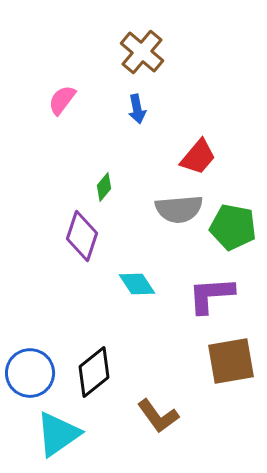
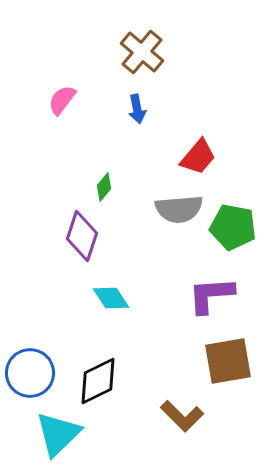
cyan diamond: moved 26 px left, 14 px down
brown square: moved 3 px left
black diamond: moved 4 px right, 9 px down; rotated 12 degrees clockwise
brown L-shape: moved 24 px right; rotated 9 degrees counterclockwise
cyan triangle: rotated 9 degrees counterclockwise
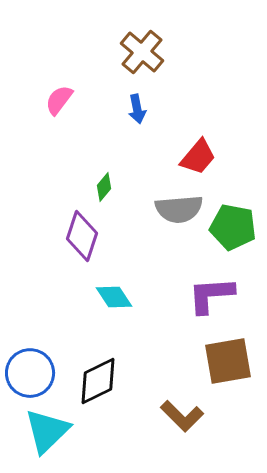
pink semicircle: moved 3 px left
cyan diamond: moved 3 px right, 1 px up
cyan triangle: moved 11 px left, 3 px up
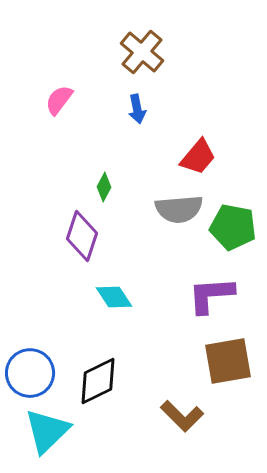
green diamond: rotated 12 degrees counterclockwise
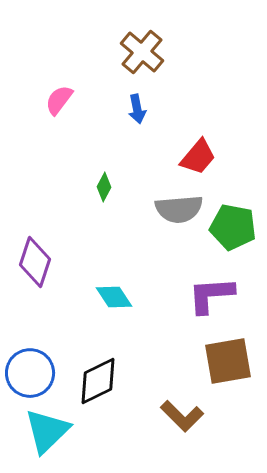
purple diamond: moved 47 px left, 26 px down
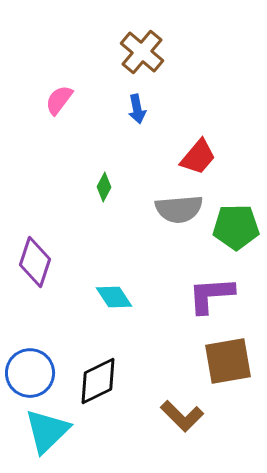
green pentagon: moved 3 px right; rotated 12 degrees counterclockwise
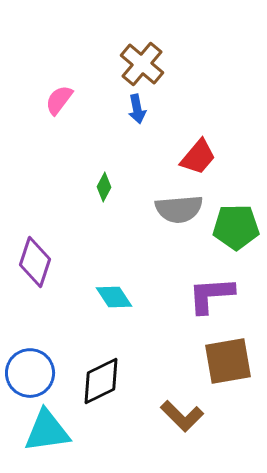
brown cross: moved 12 px down
black diamond: moved 3 px right
cyan triangle: rotated 36 degrees clockwise
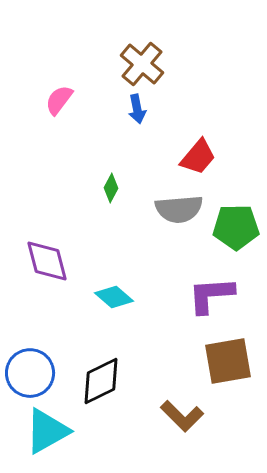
green diamond: moved 7 px right, 1 px down
purple diamond: moved 12 px right, 1 px up; rotated 33 degrees counterclockwise
cyan diamond: rotated 15 degrees counterclockwise
cyan triangle: rotated 21 degrees counterclockwise
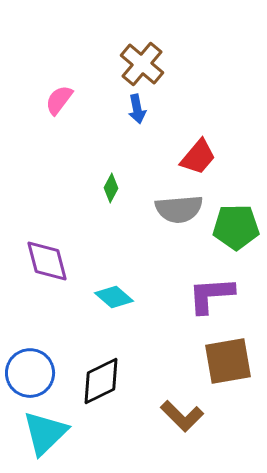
cyan triangle: moved 2 px left, 2 px down; rotated 15 degrees counterclockwise
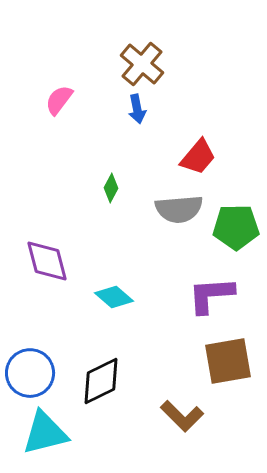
cyan triangle: rotated 30 degrees clockwise
